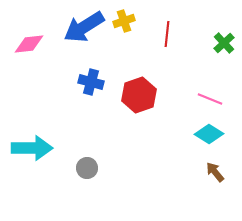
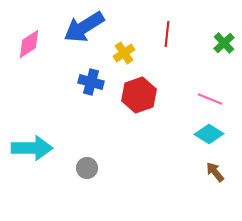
yellow cross: moved 32 px down; rotated 15 degrees counterclockwise
pink diamond: rotated 28 degrees counterclockwise
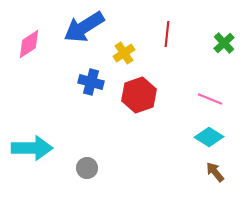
cyan diamond: moved 3 px down
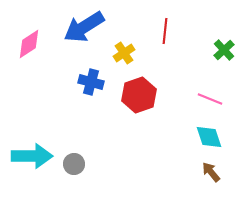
red line: moved 2 px left, 3 px up
green cross: moved 7 px down
cyan diamond: rotated 40 degrees clockwise
cyan arrow: moved 8 px down
gray circle: moved 13 px left, 4 px up
brown arrow: moved 4 px left
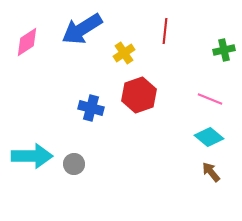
blue arrow: moved 2 px left, 2 px down
pink diamond: moved 2 px left, 2 px up
green cross: rotated 30 degrees clockwise
blue cross: moved 26 px down
cyan diamond: rotated 32 degrees counterclockwise
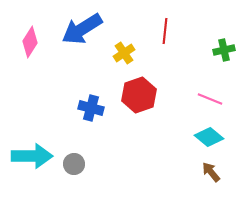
pink diamond: moved 3 px right; rotated 24 degrees counterclockwise
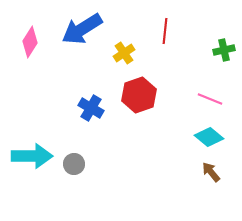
blue cross: rotated 15 degrees clockwise
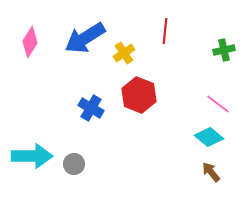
blue arrow: moved 3 px right, 9 px down
red hexagon: rotated 20 degrees counterclockwise
pink line: moved 8 px right, 5 px down; rotated 15 degrees clockwise
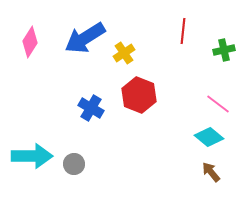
red line: moved 18 px right
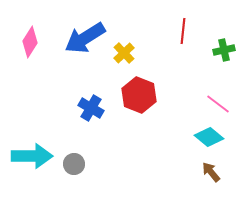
yellow cross: rotated 10 degrees counterclockwise
